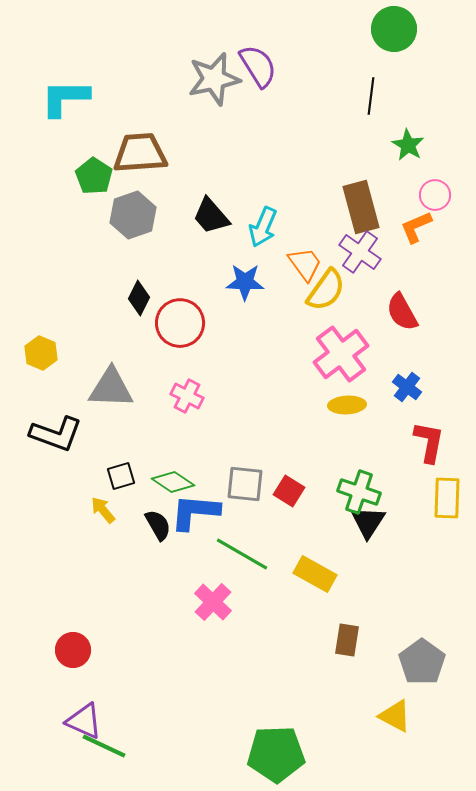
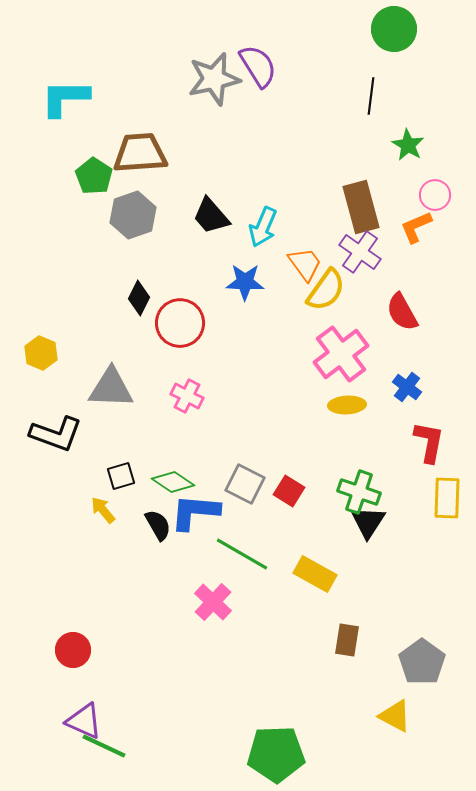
gray square at (245, 484): rotated 21 degrees clockwise
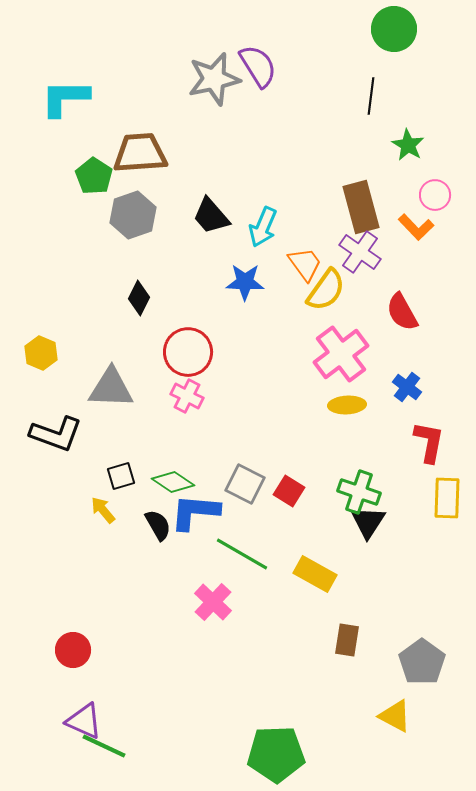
orange L-shape at (416, 227): rotated 111 degrees counterclockwise
red circle at (180, 323): moved 8 px right, 29 px down
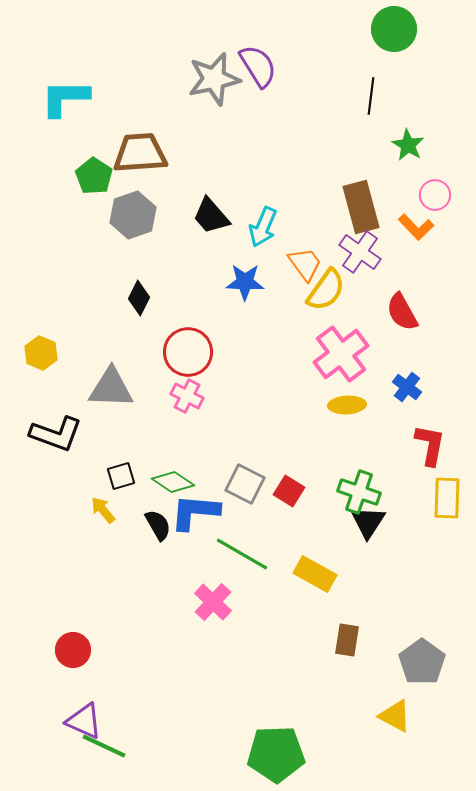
red L-shape at (429, 442): moved 1 px right, 3 px down
